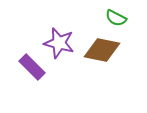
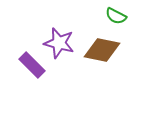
green semicircle: moved 2 px up
purple rectangle: moved 2 px up
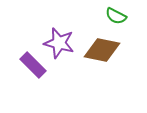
purple rectangle: moved 1 px right
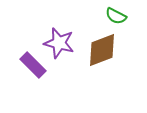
brown diamond: rotated 33 degrees counterclockwise
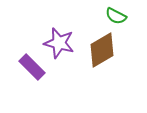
brown diamond: rotated 9 degrees counterclockwise
purple rectangle: moved 1 px left, 2 px down
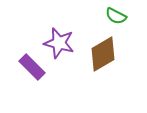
brown diamond: moved 1 px right, 4 px down
